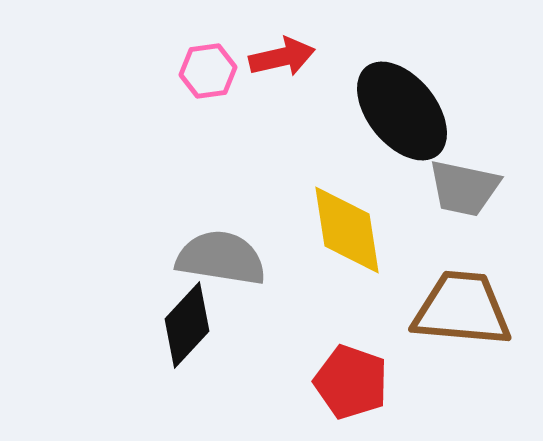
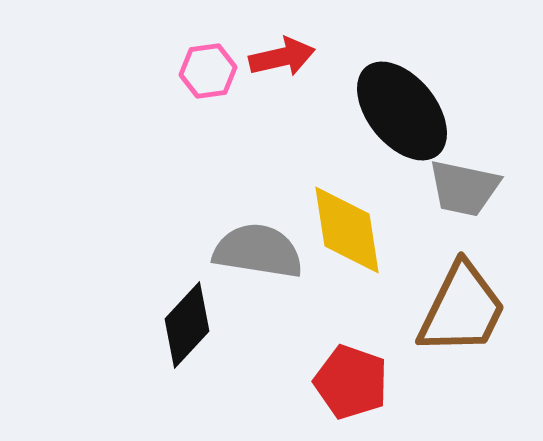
gray semicircle: moved 37 px right, 7 px up
brown trapezoid: rotated 111 degrees clockwise
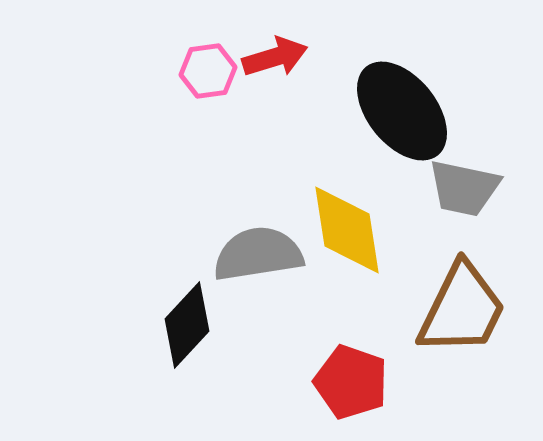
red arrow: moved 7 px left; rotated 4 degrees counterclockwise
gray semicircle: moved 3 px down; rotated 18 degrees counterclockwise
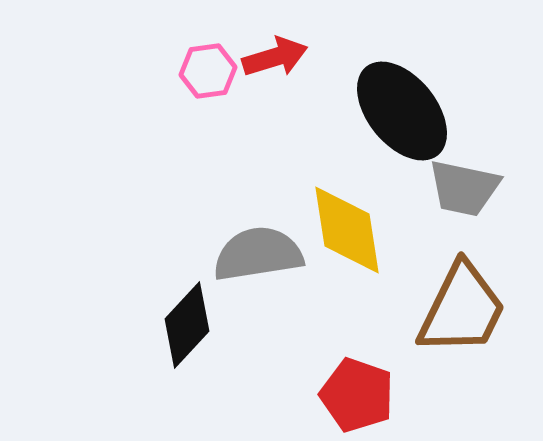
red pentagon: moved 6 px right, 13 px down
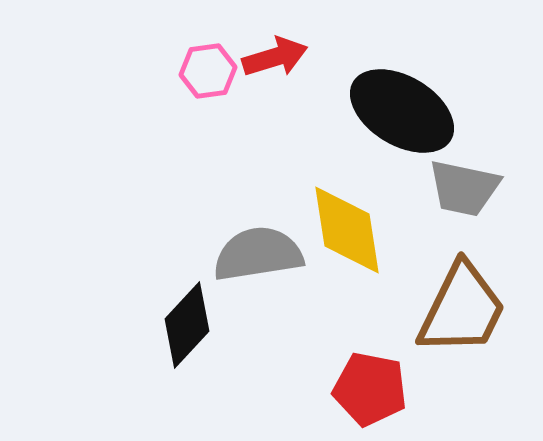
black ellipse: rotated 20 degrees counterclockwise
red pentagon: moved 13 px right, 6 px up; rotated 8 degrees counterclockwise
